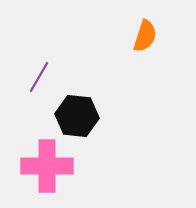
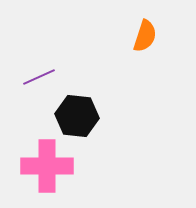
purple line: rotated 36 degrees clockwise
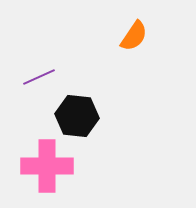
orange semicircle: moved 11 px left; rotated 16 degrees clockwise
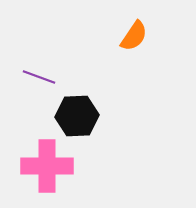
purple line: rotated 44 degrees clockwise
black hexagon: rotated 9 degrees counterclockwise
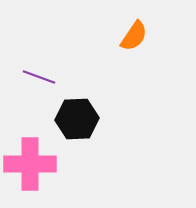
black hexagon: moved 3 px down
pink cross: moved 17 px left, 2 px up
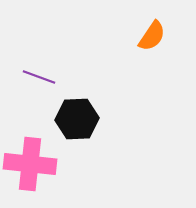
orange semicircle: moved 18 px right
pink cross: rotated 6 degrees clockwise
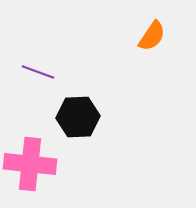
purple line: moved 1 px left, 5 px up
black hexagon: moved 1 px right, 2 px up
